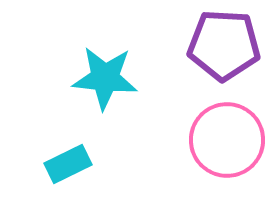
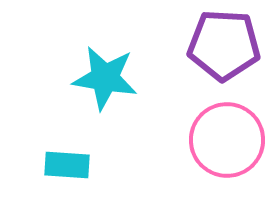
cyan star: rotated 4 degrees clockwise
cyan rectangle: moved 1 px left, 1 px down; rotated 30 degrees clockwise
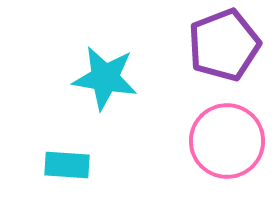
purple pentagon: rotated 24 degrees counterclockwise
pink circle: moved 1 px down
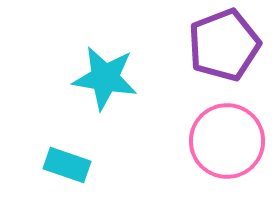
cyan rectangle: rotated 15 degrees clockwise
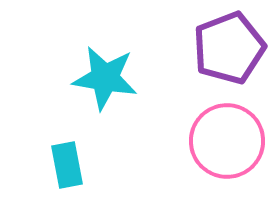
purple pentagon: moved 5 px right, 3 px down
cyan rectangle: rotated 60 degrees clockwise
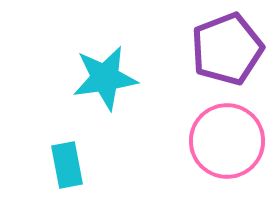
purple pentagon: moved 2 px left, 1 px down
cyan star: rotated 18 degrees counterclockwise
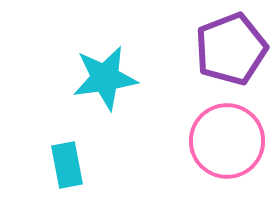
purple pentagon: moved 4 px right
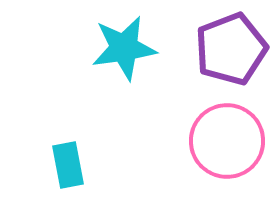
cyan star: moved 19 px right, 30 px up
cyan rectangle: moved 1 px right
